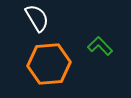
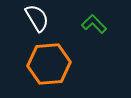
green L-shape: moved 6 px left, 22 px up
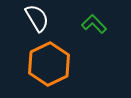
orange hexagon: rotated 21 degrees counterclockwise
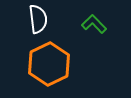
white semicircle: moved 1 px right, 1 px down; rotated 24 degrees clockwise
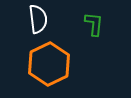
green L-shape: rotated 50 degrees clockwise
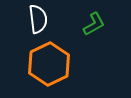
green L-shape: rotated 55 degrees clockwise
